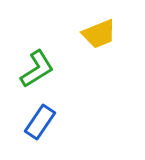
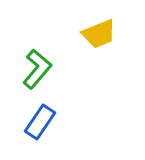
green L-shape: rotated 18 degrees counterclockwise
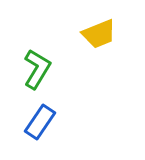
green L-shape: rotated 9 degrees counterclockwise
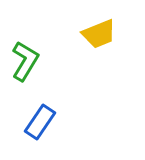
green L-shape: moved 12 px left, 8 px up
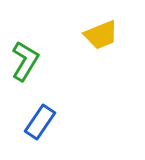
yellow trapezoid: moved 2 px right, 1 px down
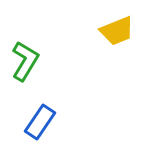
yellow trapezoid: moved 16 px right, 4 px up
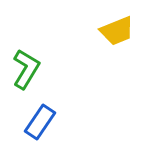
green L-shape: moved 1 px right, 8 px down
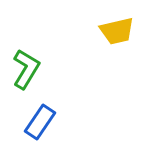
yellow trapezoid: rotated 9 degrees clockwise
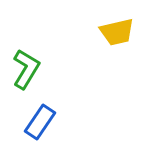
yellow trapezoid: moved 1 px down
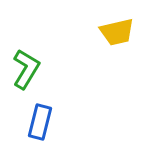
blue rectangle: rotated 20 degrees counterclockwise
